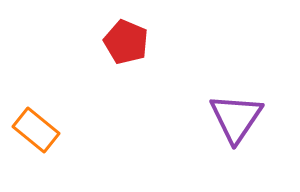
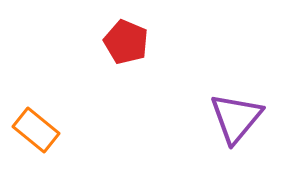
purple triangle: rotated 6 degrees clockwise
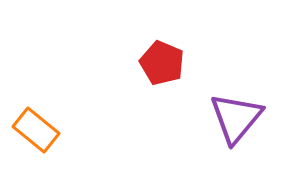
red pentagon: moved 36 px right, 21 px down
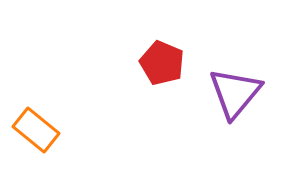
purple triangle: moved 1 px left, 25 px up
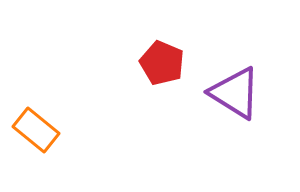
purple triangle: rotated 38 degrees counterclockwise
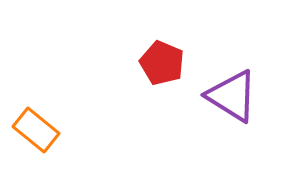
purple triangle: moved 3 px left, 3 px down
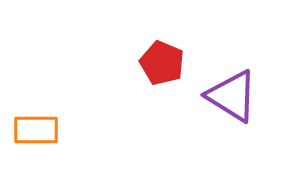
orange rectangle: rotated 39 degrees counterclockwise
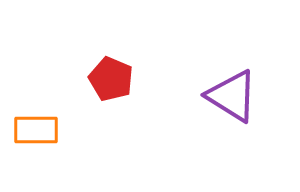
red pentagon: moved 51 px left, 16 px down
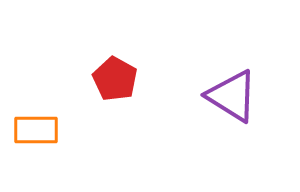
red pentagon: moved 4 px right; rotated 6 degrees clockwise
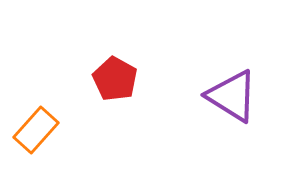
orange rectangle: rotated 48 degrees counterclockwise
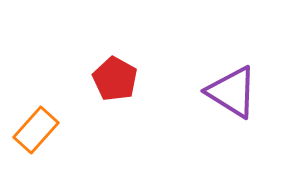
purple triangle: moved 4 px up
